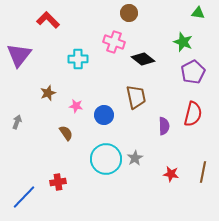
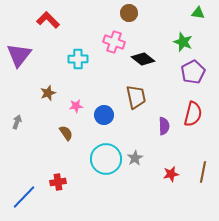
pink star: rotated 16 degrees counterclockwise
red star: rotated 21 degrees counterclockwise
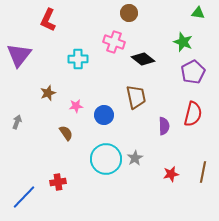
red L-shape: rotated 110 degrees counterclockwise
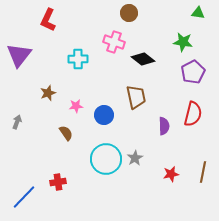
green star: rotated 12 degrees counterclockwise
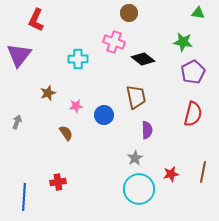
red L-shape: moved 12 px left
purple semicircle: moved 17 px left, 4 px down
cyan circle: moved 33 px right, 30 px down
blue line: rotated 40 degrees counterclockwise
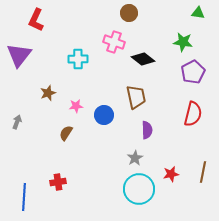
brown semicircle: rotated 112 degrees counterclockwise
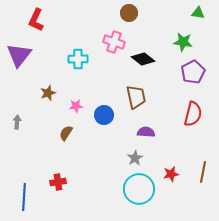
gray arrow: rotated 16 degrees counterclockwise
purple semicircle: moved 1 px left, 2 px down; rotated 84 degrees counterclockwise
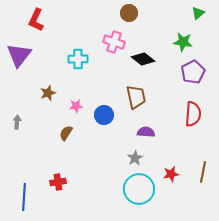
green triangle: rotated 48 degrees counterclockwise
red semicircle: rotated 10 degrees counterclockwise
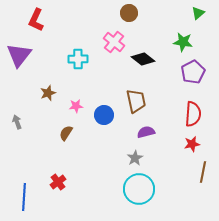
pink cross: rotated 20 degrees clockwise
brown trapezoid: moved 4 px down
gray arrow: rotated 24 degrees counterclockwise
purple semicircle: rotated 18 degrees counterclockwise
red star: moved 21 px right, 30 px up
red cross: rotated 28 degrees counterclockwise
